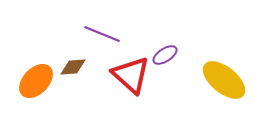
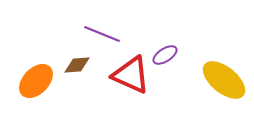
brown diamond: moved 4 px right, 2 px up
red triangle: rotated 18 degrees counterclockwise
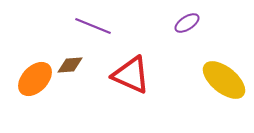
purple line: moved 9 px left, 8 px up
purple ellipse: moved 22 px right, 32 px up
brown diamond: moved 7 px left
orange ellipse: moved 1 px left, 2 px up
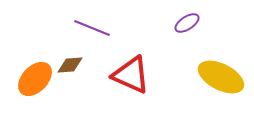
purple line: moved 1 px left, 2 px down
yellow ellipse: moved 3 px left, 3 px up; rotated 12 degrees counterclockwise
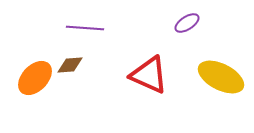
purple line: moved 7 px left; rotated 18 degrees counterclockwise
red triangle: moved 18 px right
orange ellipse: moved 1 px up
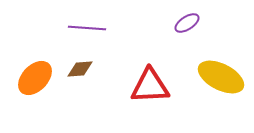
purple line: moved 2 px right
brown diamond: moved 10 px right, 4 px down
red triangle: moved 1 px right, 11 px down; rotated 27 degrees counterclockwise
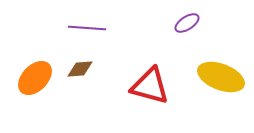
yellow ellipse: rotated 6 degrees counterclockwise
red triangle: rotated 18 degrees clockwise
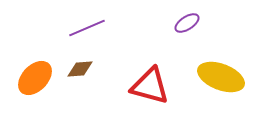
purple line: rotated 27 degrees counterclockwise
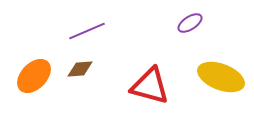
purple ellipse: moved 3 px right
purple line: moved 3 px down
orange ellipse: moved 1 px left, 2 px up
